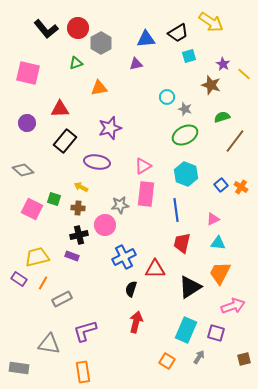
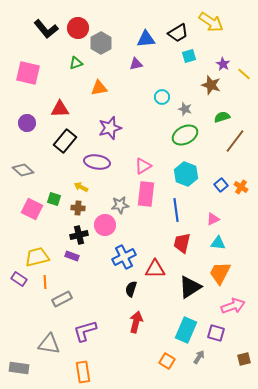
cyan circle at (167, 97): moved 5 px left
orange line at (43, 283): moved 2 px right, 1 px up; rotated 32 degrees counterclockwise
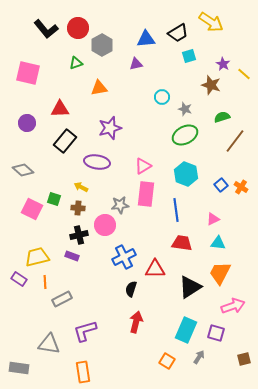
gray hexagon at (101, 43): moved 1 px right, 2 px down
red trapezoid at (182, 243): rotated 85 degrees clockwise
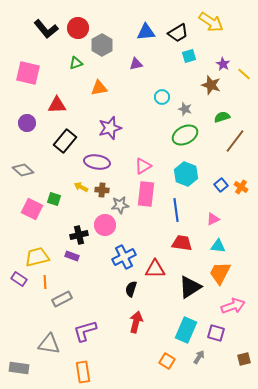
blue triangle at (146, 39): moved 7 px up
red triangle at (60, 109): moved 3 px left, 4 px up
brown cross at (78, 208): moved 24 px right, 18 px up
cyan triangle at (218, 243): moved 3 px down
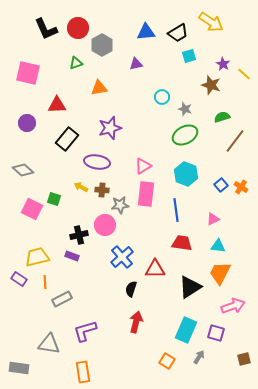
black L-shape at (46, 29): rotated 15 degrees clockwise
black rectangle at (65, 141): moved 2 px right, 2 px up
blue cross at (124, 257): moved 2 px left; rotated 15 degrees counterclockwise
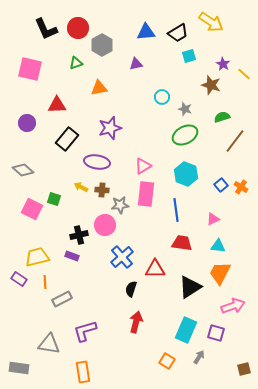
pink square at (28, 73): moved 2 px right, 4 px up
brown square at (244, 359): moved 10 px down
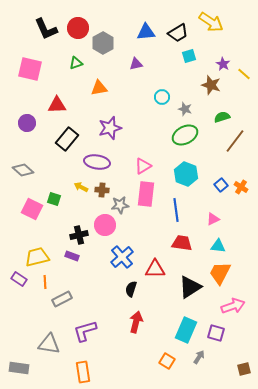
gray hexagon at (102, 45): moved 1 px right, 2 px up
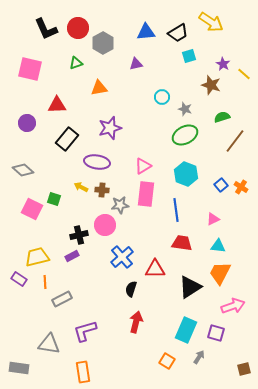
purple rectangle at (72, 256): rotated 48 degrees counterclockwise
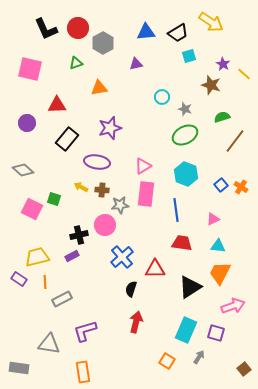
brown square at (244, 369): rotated 24 degrees counterclockwise
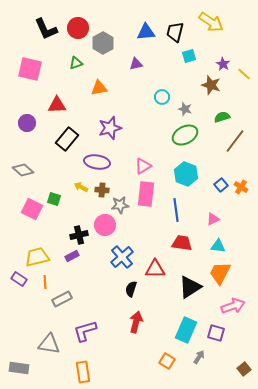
black trapezoid at (178, 33): moved 3 px left, 1 px up; rotated 135 degrees clockwise
